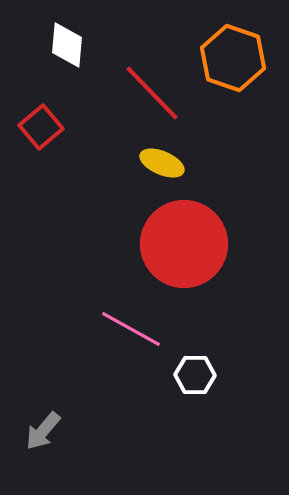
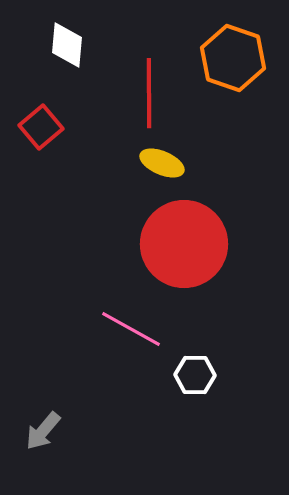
red line: moved 3 px left; rotated 44 degrees clockwise
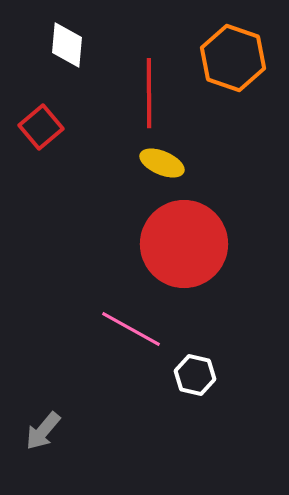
white hexagon: rotated 12 degrees clockwise
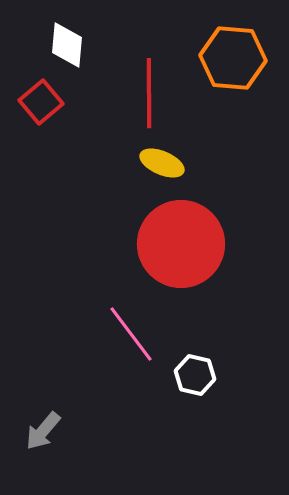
orange hexagon: rotated 14 degrees counterclockwise
red square: moved 25 px up
red circle: moved 3 px left
pink line: moved 5 px down; rotated 24 degrees clockwise
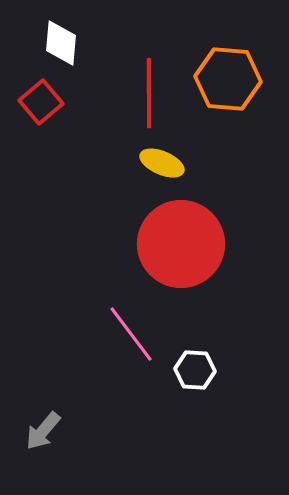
white diamond: moved 6 px left, 2 px up
orange hexagon: moved 5 px left, 21 px down
white hexagon: moved 5 px up; rotated 9 degrees counterclockwise
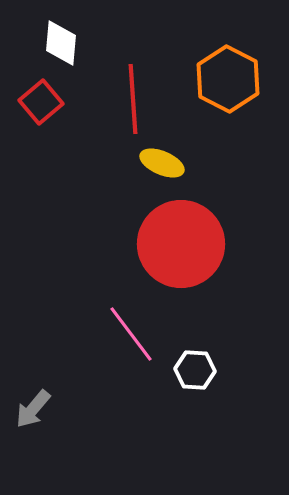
orange hexagon: rotated 22 degrees clockwise
red line: moved 16 px left, 6 px down; rotated 4 degrees counterclockwise
gray arrow: moved 10 px left, 22 px up
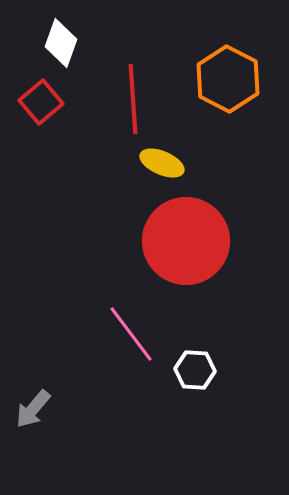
white diamond: rotated 15 degrees clockwise
red circle: moved 5 px right, 3 px up
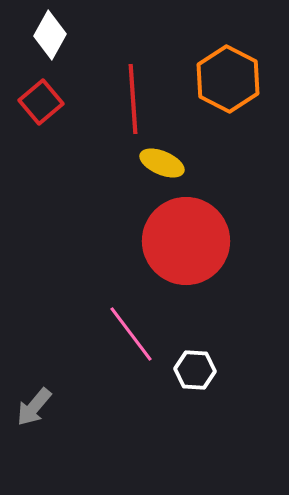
white diamond: moved 11 px left, 8 px up; rotated 9 degrees clockwise
gray arrow: moved 1 px right, 2 px up
